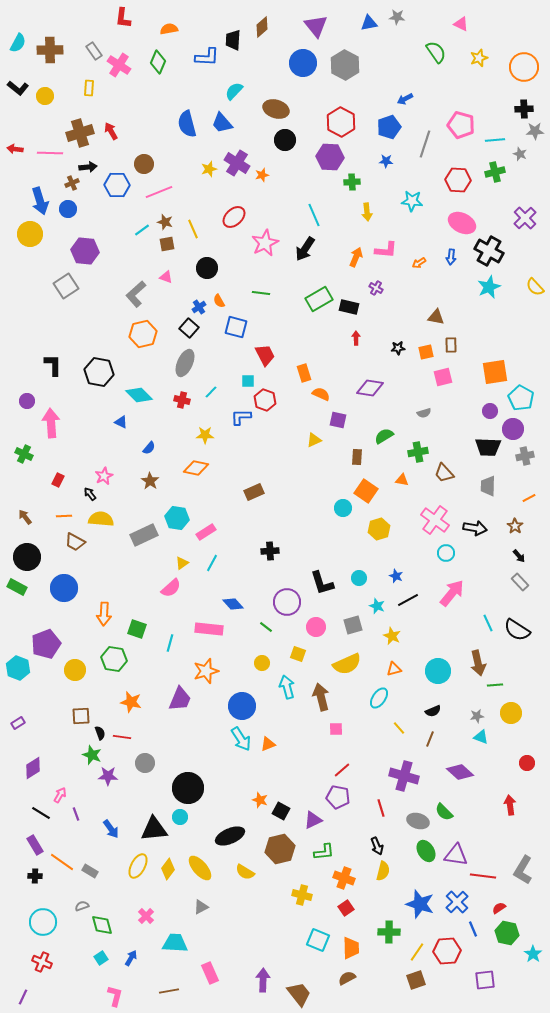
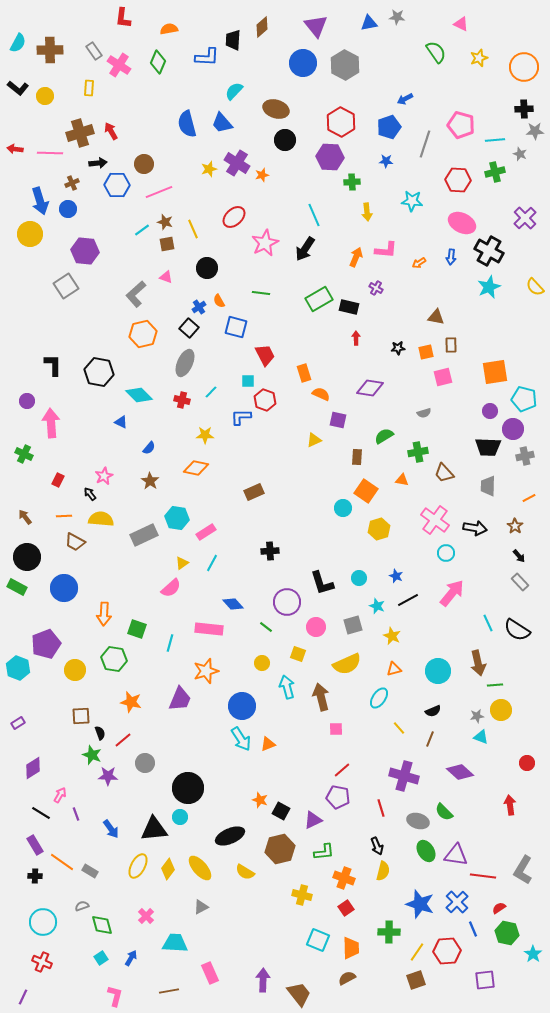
black arrow at (88, 167): moved 10 px right, 4 px up
cyan pentagon at (521, 398): moved 3 px right, 1 px down; rotated 15 degrees counterclockwise
yellow circle at (511, 713): moved 10 px left, 3 px up
red line at (122, 737): moved 1 px right, 3 px down; rotated 48 degrees counterclockwise
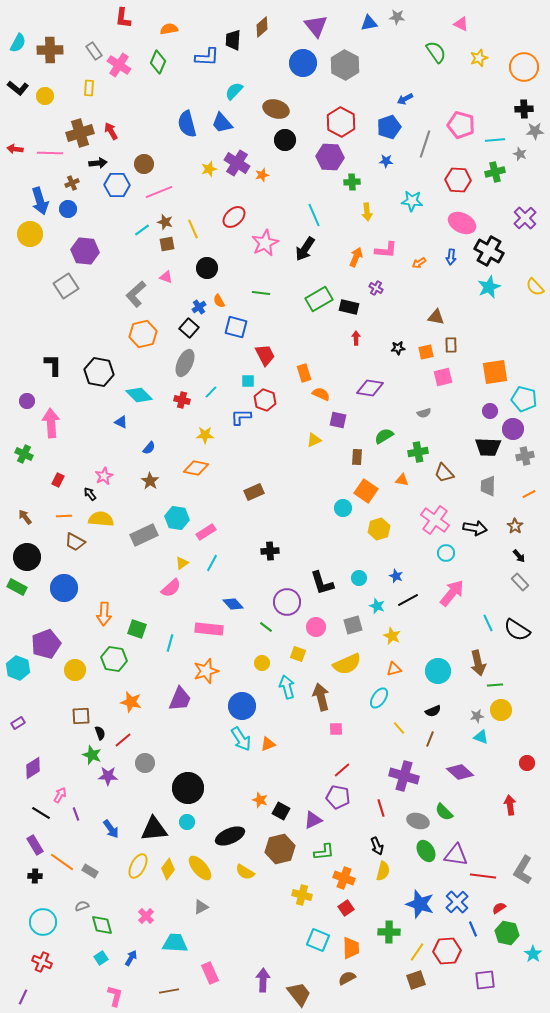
orange line at (529, 498): moved 4 px up
cyan circle at (180, 817): moved 7 px right, 5 px down
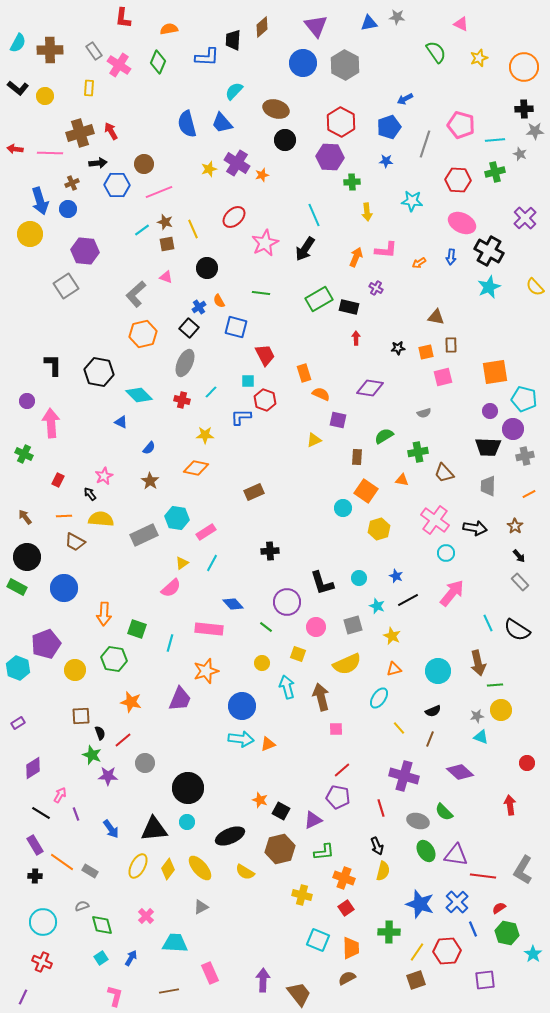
cyan arrow at (241, 739): rotated 50 degrees counterclockwise
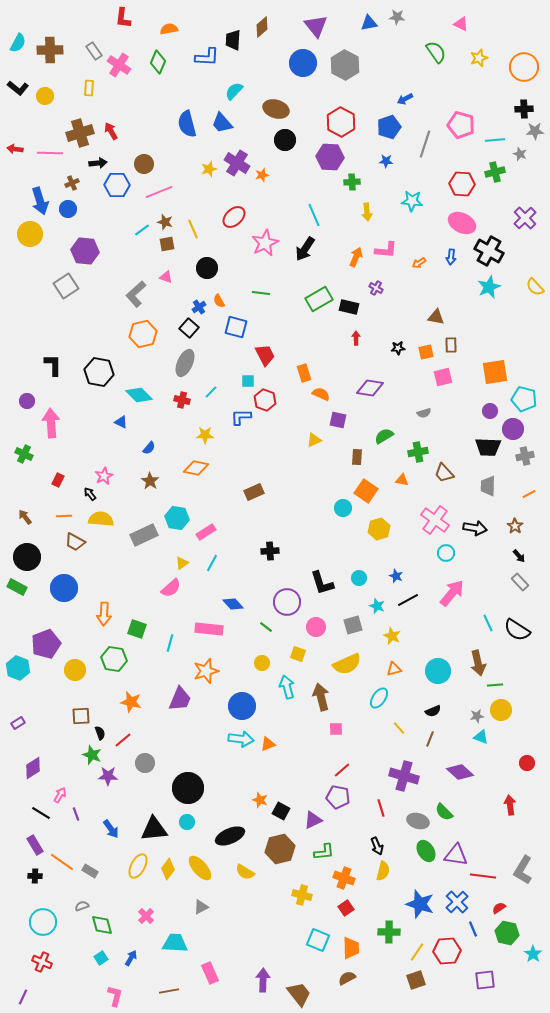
red hexagon at (458, 180): moved 4 px right, 4 px down
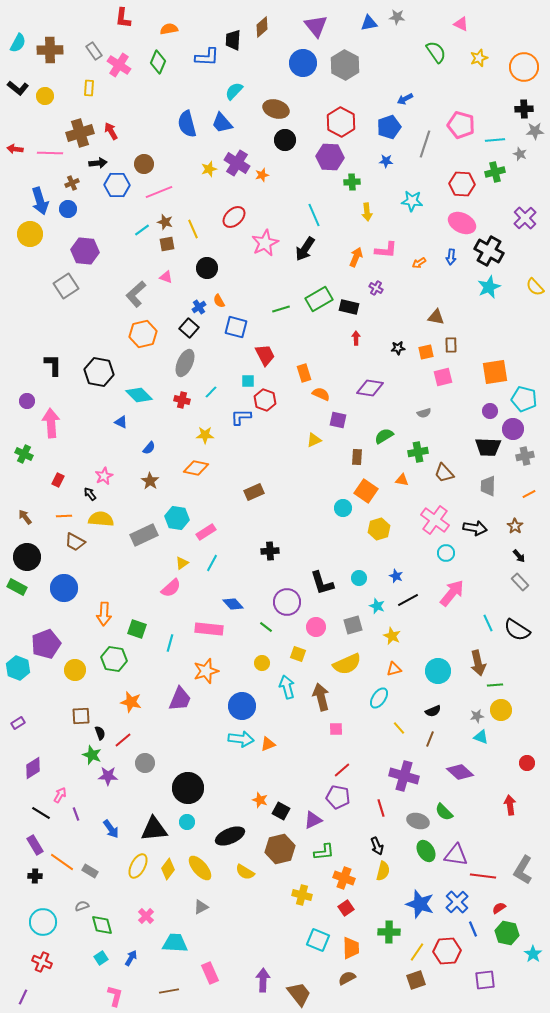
green line at (261, 293): moved 20 px right, 16 px down; rotated 24 degrees counterclockwise
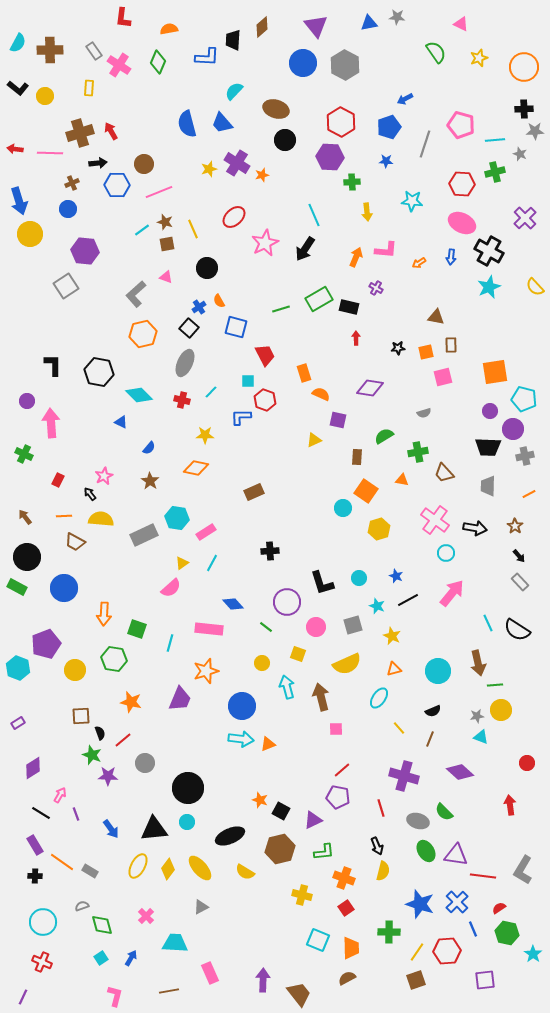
blue arrow at (40, 201): moved 21 px left
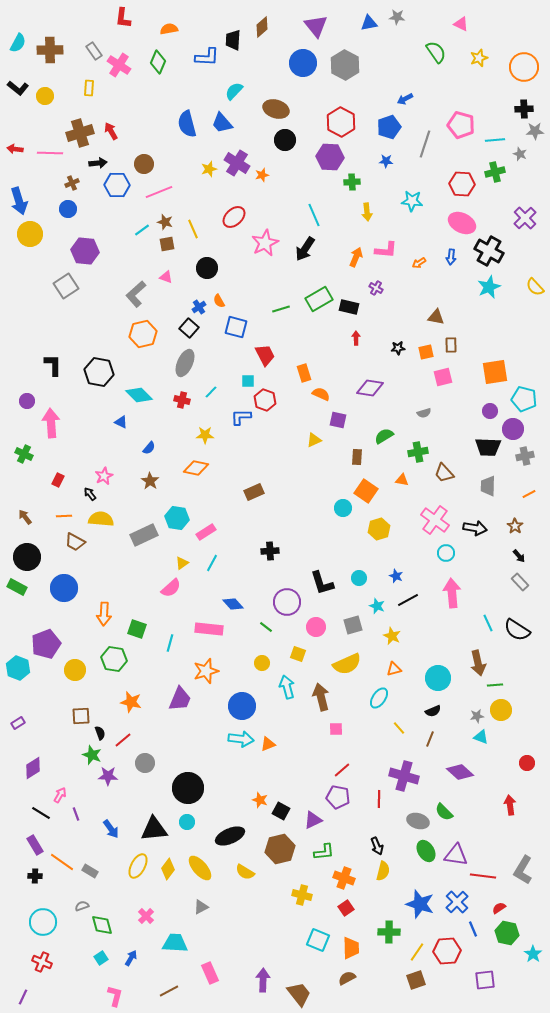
pink arrow at (452, 593): rotated 44 degrees counterclockwise
cyan circle at (438, 671): moved 7 px down
red line at (381, 808): moved 2 px left, 9 px up; rotated 18 degrees clockwise
brown line at (169, 991): rotated 18 degrees counterclockwise
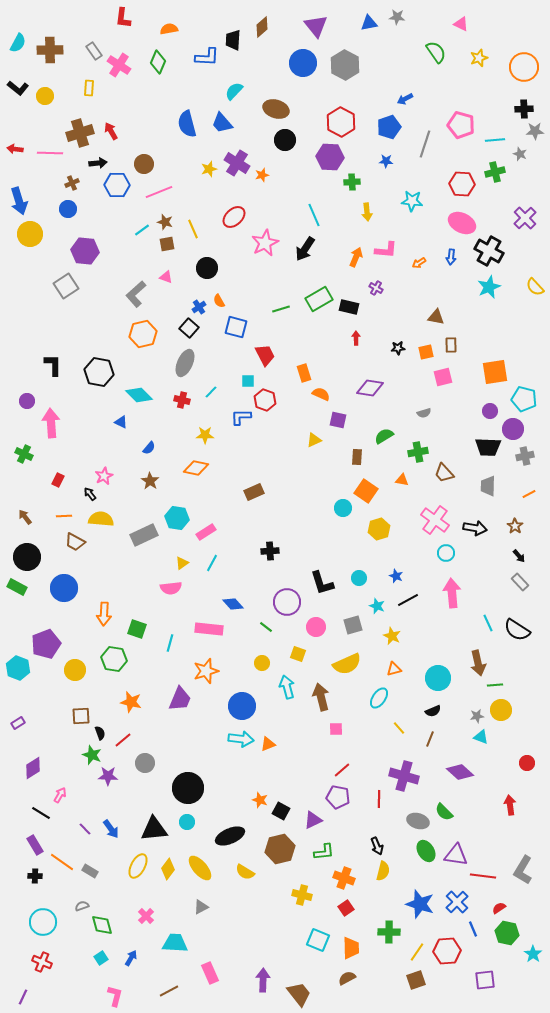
pink semicircle at (171, 588): rotated 35 degrees clockwise
purple line at (76, 814): moved 9 px right, 15 px down; rotated 24 degrees counterclockwise
